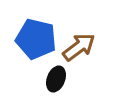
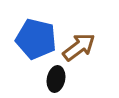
black ellipse: rotated 10 degrees counterclockwise
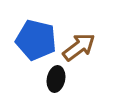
blue pentagon: moved 1 px down
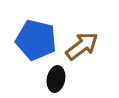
brown arrow: moved 3 px right, 1 px up
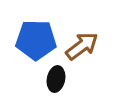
blue pentagon: rotated 12 degrees counterclockwise
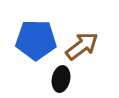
black ellipse: moved 5 px right
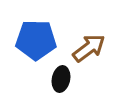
brown arrow: moved 7 px right, 2 px down
